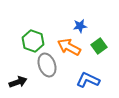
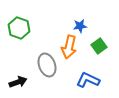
green hexagon: moved 14 px left, 13 px up
orange arrow: rotated 105 degrees counterclockwise
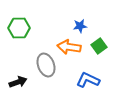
green hexagon: rotated 20 degrees counterclockwise
orange arrow: rotated 85 degrees clockwise
gray ellipse: moved 1 px left
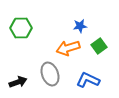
green hexagon: moved 2 px right
orange arrow: moved 1 px left, 1 px down; rotated 25 degrees counterclockwise
gray ellipse: moved 4 px right, 9 px down
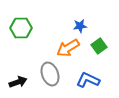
orange arrow: rotated 15 degrees counterclockwise
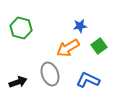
green hexagon: rotated 15 degrees clockwise
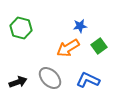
gray ellipse: moved 4 px down; rotated 25 degrees counterclockwise
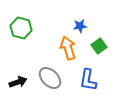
orange arrow: rotated 105 degrees clockwise
blue L-shape: rotated 105 degrees counterclockwise
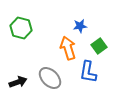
blue L-shape: moved 8 px up
